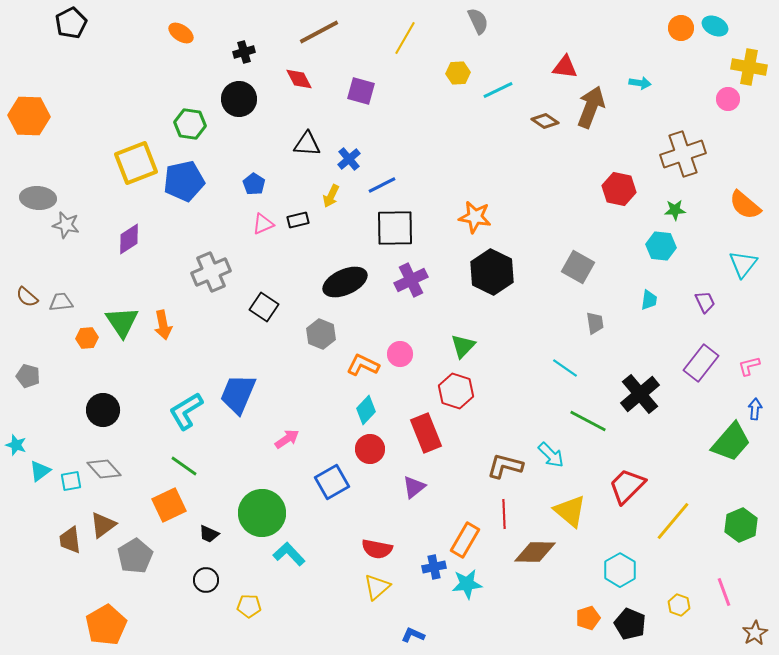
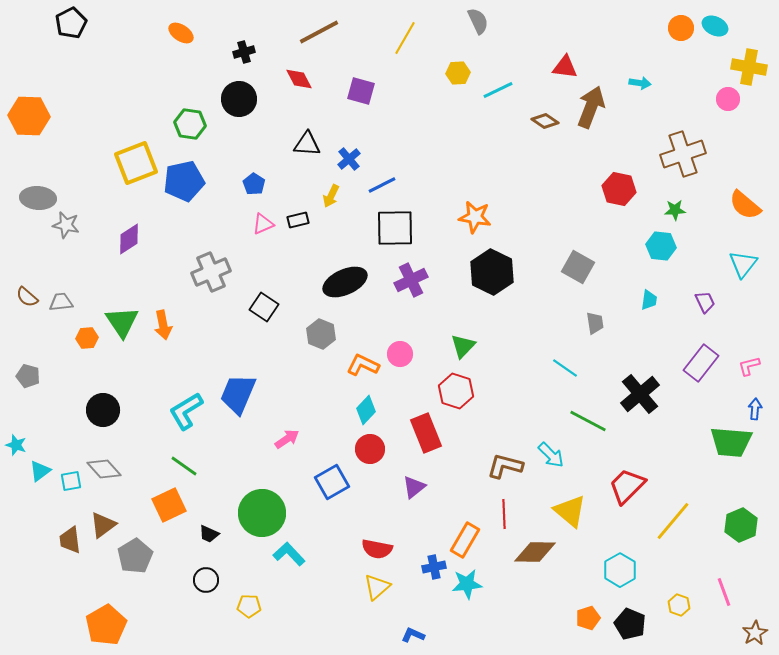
green trapezoid at (731, 442): rotated 54 degrees clockwise
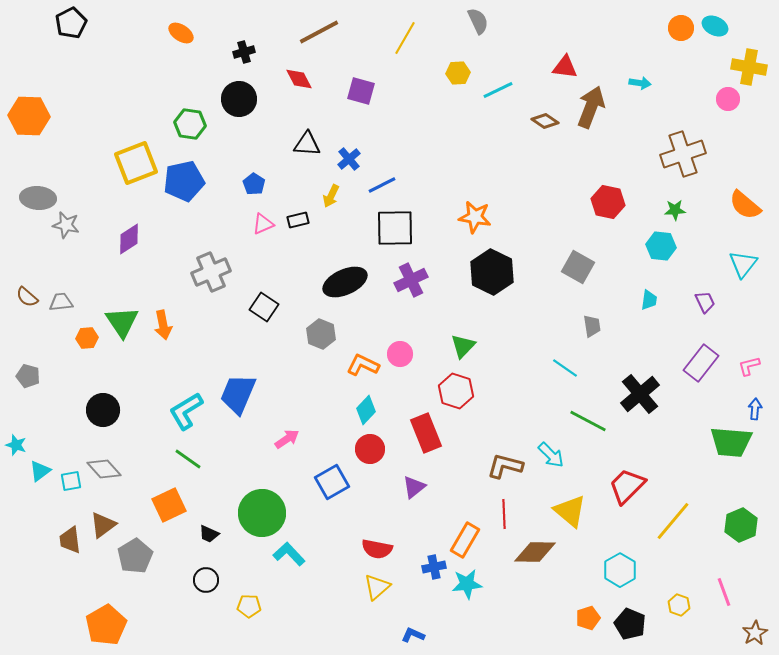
red hexagon at (619, 189): moved 11 px left, 13 px down
gray trapezoid at (595, 323): moved 3 px left, 3 px down
green line at (184, 466): moved 4 px right, 7 px up
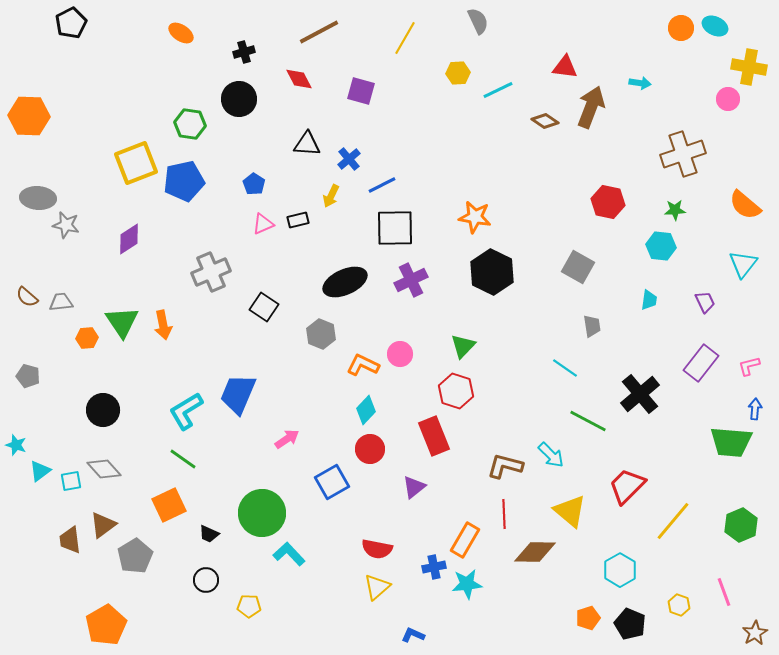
red rectangle at (426, 433): moved 8 px right, 3 px down
green line at (188, 459): moved 5 px left
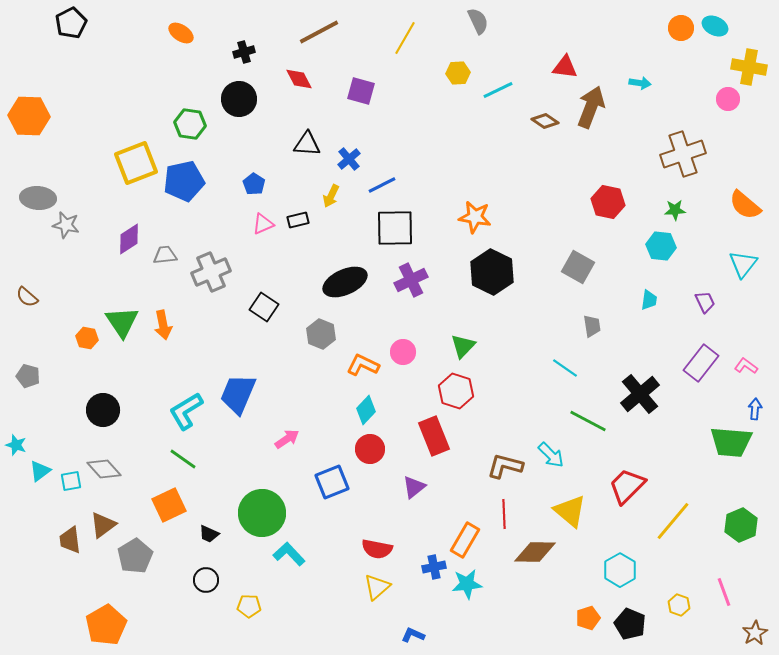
gray trapezoid at (61, 302): moved 104 px right, 47 px up
orange hexagon at (87, 338): rotated 15 degrees clockwise
pink circle at (400, 354): moved 3 px right, 2 px up
pink L-shape at (749, 366): moved 3 px left; rotated 50 degrees clockwise
blue square at (332, 482): rotated 8 degrees clockwise
